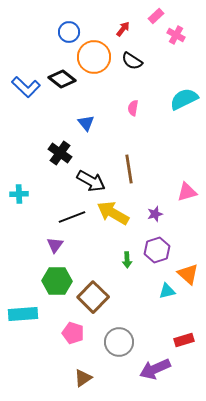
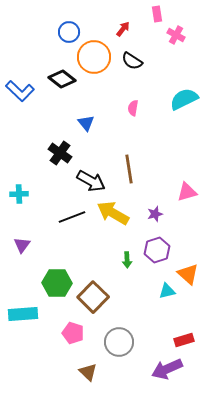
pink rectangle: moved 1 px right, 2 px up; rotated 56 degrees counterclockwise
blue L-shape: moved 6 px left, 4 px down
purple triangle: moved 33 px left
green hexagon: moved 2 px down
purple arrow: moved 12 px right
brown triangle: moved 5 px right, 6 px up; rotated 42 degrees counterclockwise
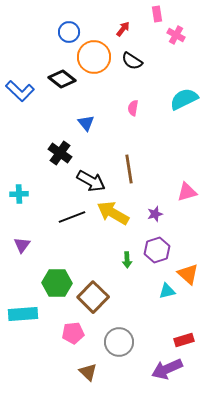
pink pentagon: rotated 25 degrees counterclockwise
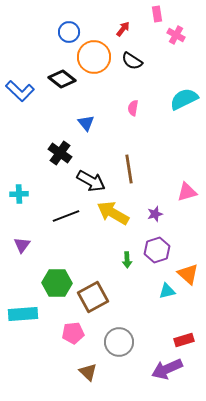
black line: moved 6 px left, 1 px up
brown square: rotated 16 degrees clockwise
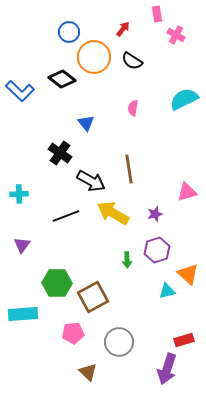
purple arrow: rotated 48 degrees counterclockwise
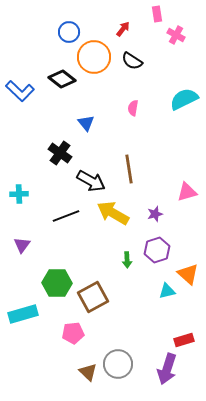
cyan rectangle: rotated 12 degrees counterclockwise
gray circle: moved 1 px left, 22 px down
